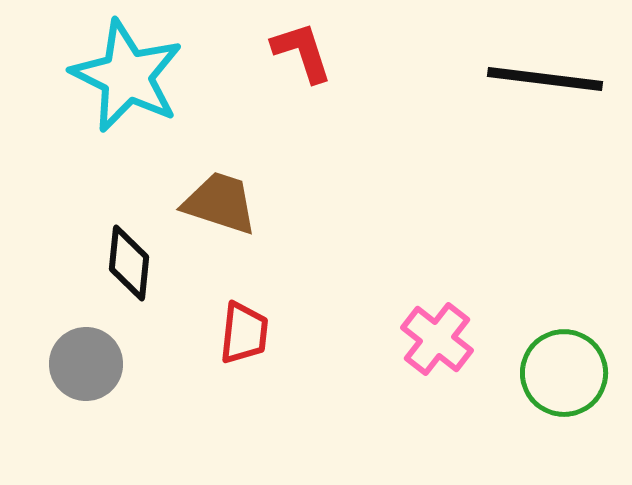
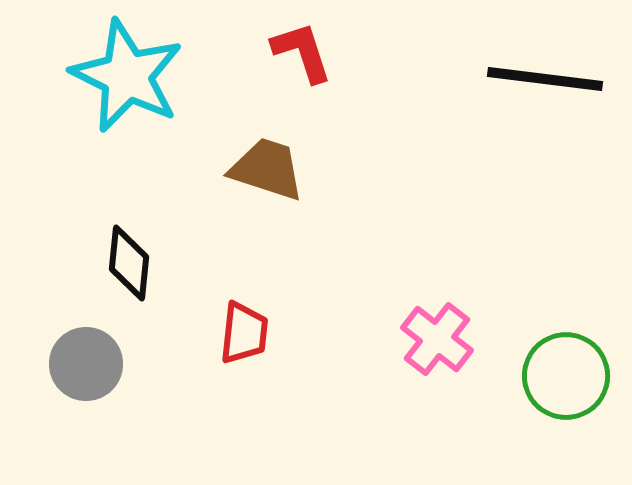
brown trapezoid: moved 47 px right, 34 px up
green circle: moved 2 px right, 3 px down
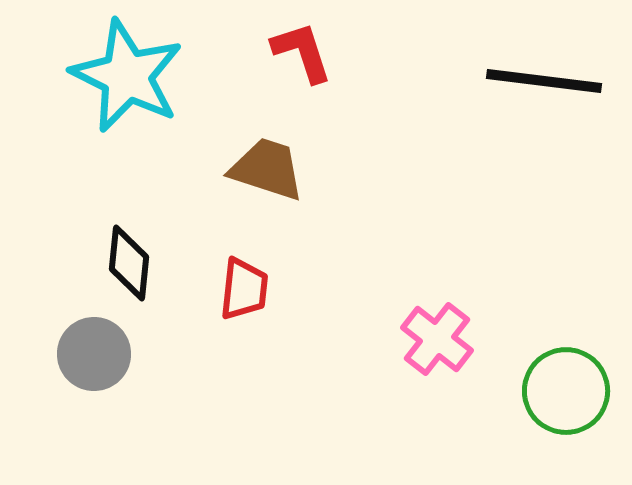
black line: moved 1 px left, 2 px down
red trapezoid: moved 44 px up
gray circle: moved 8 px right, 10 px up
green circle: moved 15 px down
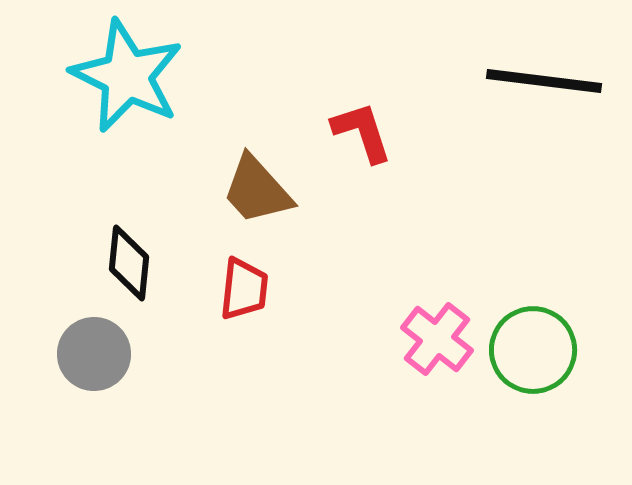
red L-shape: moved 60 px right, 80 px down
brown trapezoid: moved 10 px left, 21 px down; rotated 150 degrees counterclockwise
green circle: moved 33 px left, 41 px up
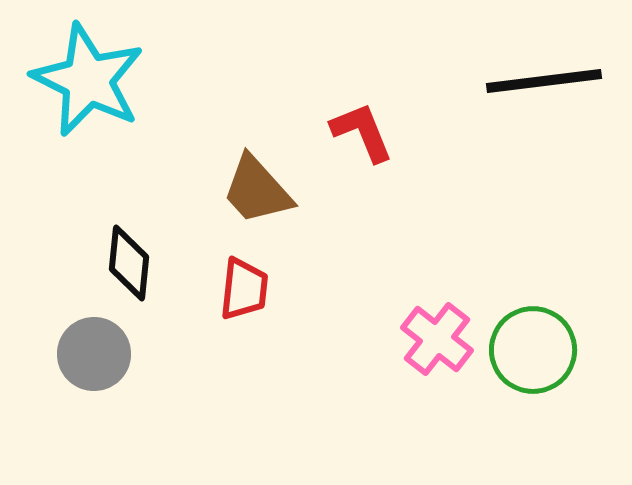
cyan star: moved 39 px left, 4 px down
black line: rotated 14 degrees counterclockwise
red L-shape: rotated 4 degrees counterclockwise
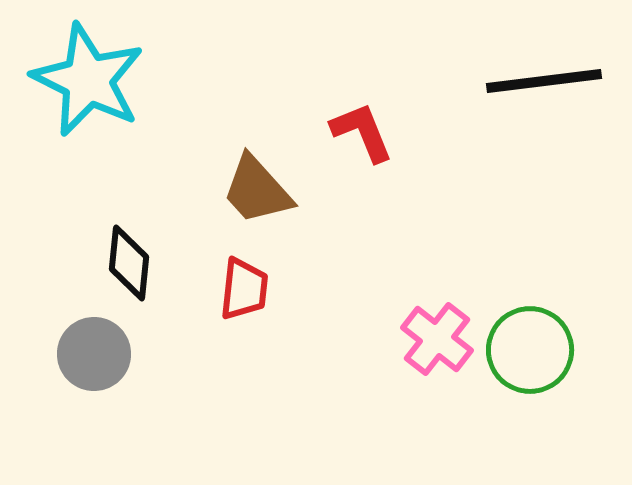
green circle: moved 3 px left
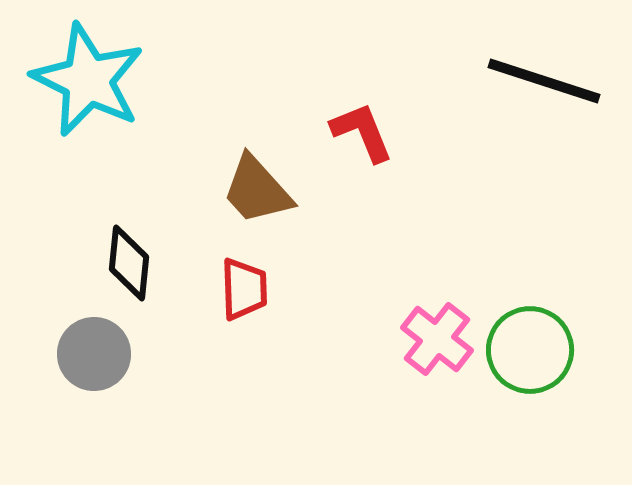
black line: rotated 25 degrees clockwise
red trapezoid: rotated 8 degrees counterclockwise
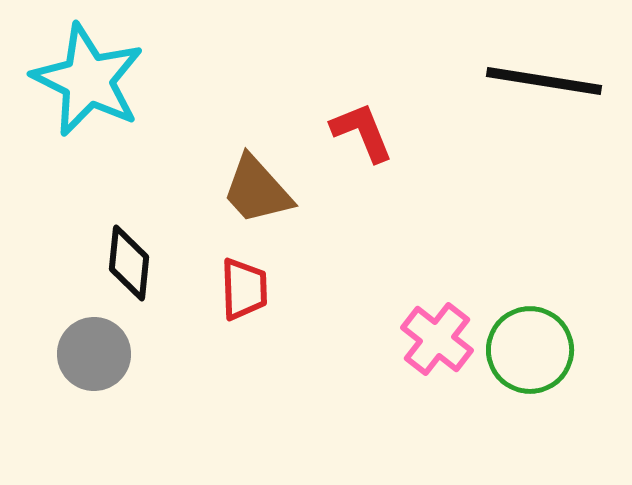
black line: rotated 9 degrees counterclockwise
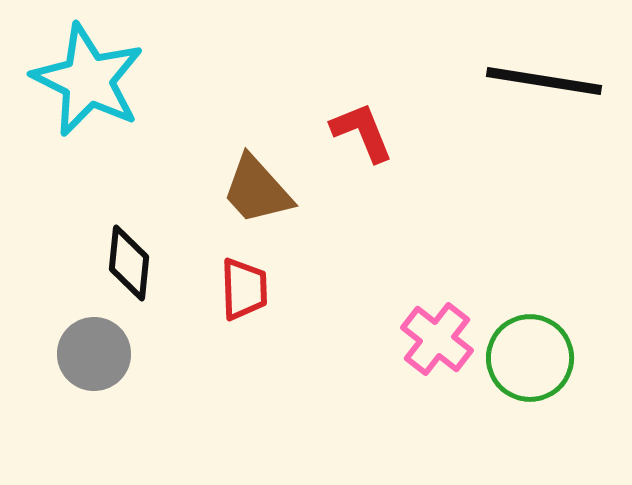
green circle: moved 8 px down
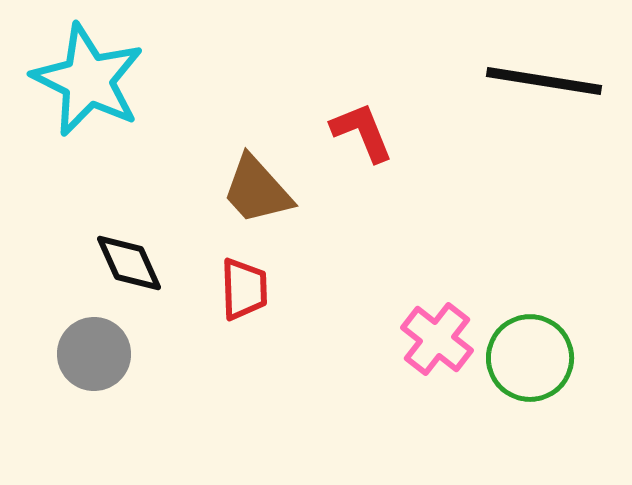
black diamond: rotated 30 degrees counterclockwise
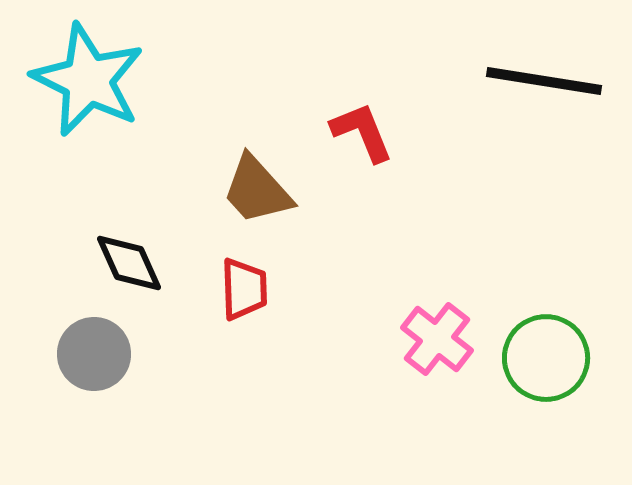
green circle: moved 16 px right
